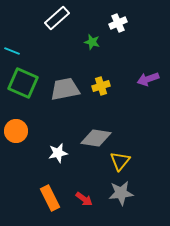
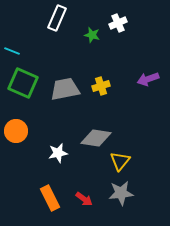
white rectangle: rotated 25 degrees counterclockwise
green star: moved 7 px up
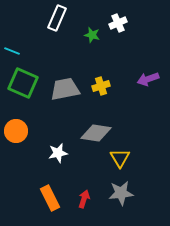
gray diamond: moved 5 px up
yellow triangle: moved 3 px up; rotated 10 degrees counterclockwise
red arrow: rotated 108 degrees counterclockwise
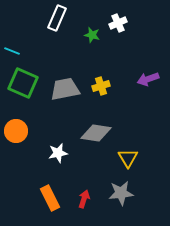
yellow triangle: moved 8 px right
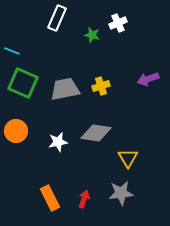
white star: moved 11 px up
